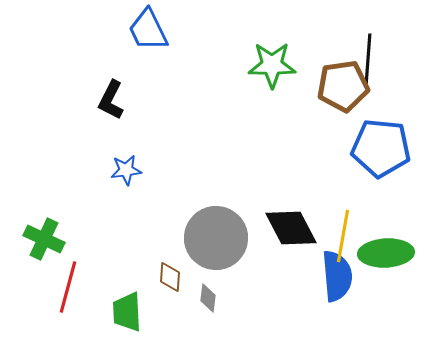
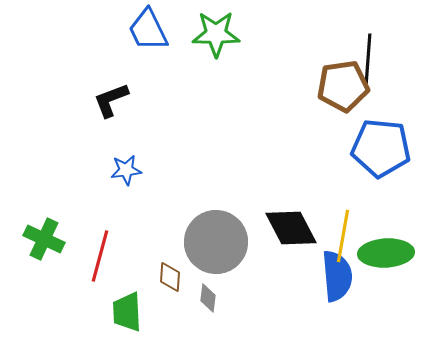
green star: moved 56 px left, 31 px up
black L-shape: rotated 42 degrees clockwise
gray circle: moved 4 px down
red line: moved 32 px right, 31 px up
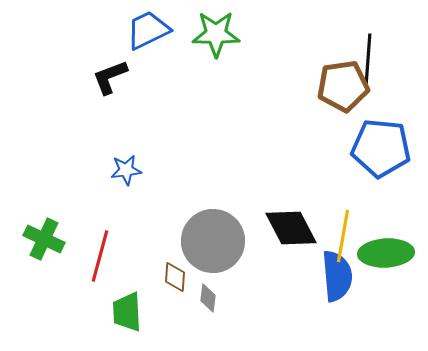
blue trapezoid: rotated 90 degrees clockwise
black L-shape: moved 1 px left, 23 px up
gray circle: moved 3 px left, 1 px up
brown diamond: moved 5 px right
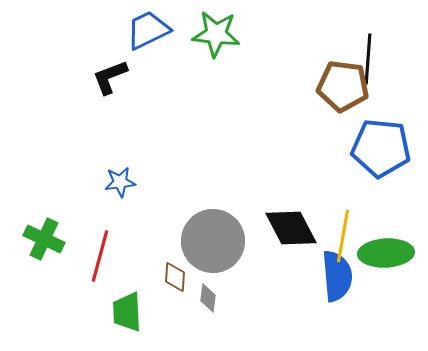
green star: rotated 6 degrees clockwise
brown pentagon: rotated 15 degrees clockwise
blue star: moved 6 px left, 12 px down
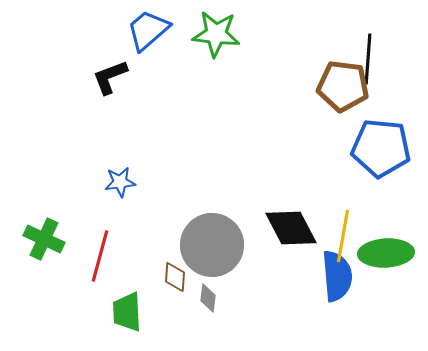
blue trapezoid: rotated 15 degrees counterclockwise
gray circle: moved 1 px left, 4 px down
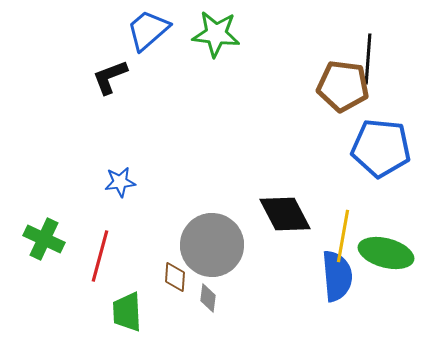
black diamond: moved 6 px left, 14 px up
green ellipse: rotated 18 degrees clockwise
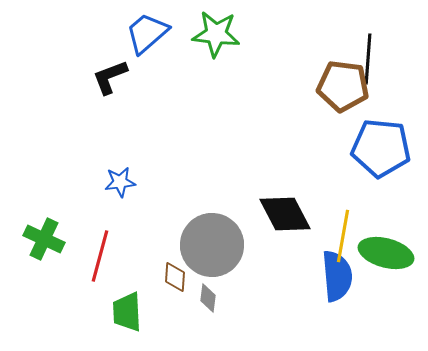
blue trapezoid: moved 1 px left, 3 px down
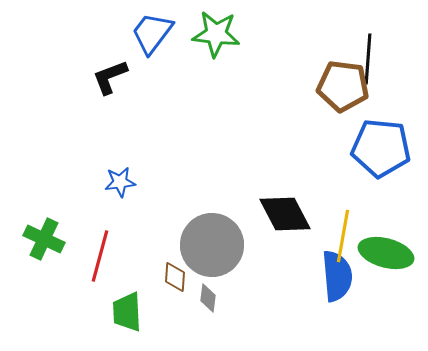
blue trapezoid: moved 5 px right; rotated 12 degrees counterclockwise
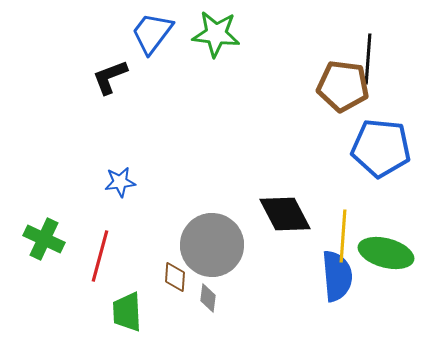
yellow line: rotated 6 degrees counterclockwise
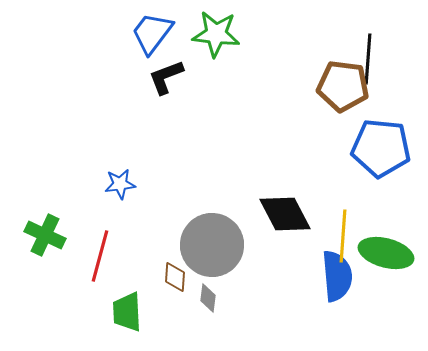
black L-shape: moved 56 px right
blue star: moved 2 px down
green cross: moved 1 px right, 4 px up
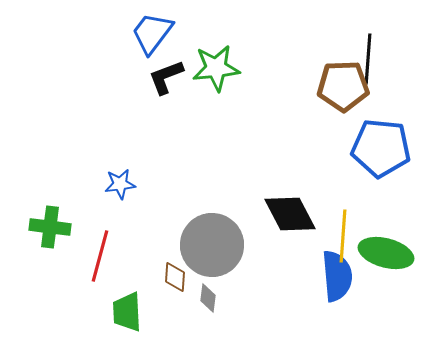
green star: moved 34 px down; rotated 12 degrees counterclockwise
brown pentagon: rotated 9 degrees counterclockwise
black diamond: moved 5 px right
green cross: moved 5 px right, 8 px up; rotated 18 degrees counterclockwise
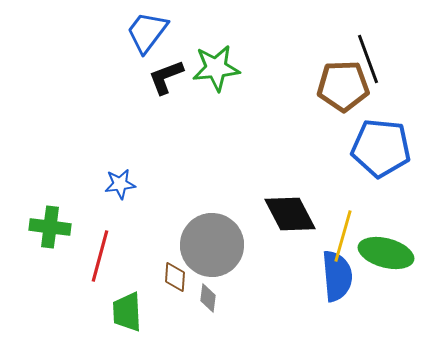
blue trapezoid: moved 5 px left, 1 px up
black line: rotated 24 degrees counterclockwise
yellow line: rotated 12 degrees clockwise
